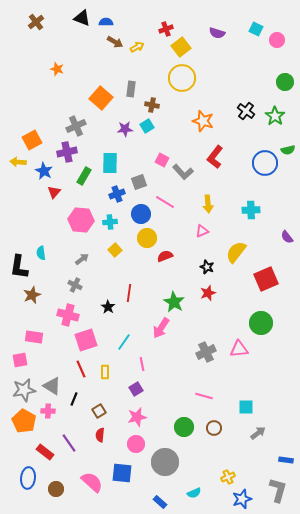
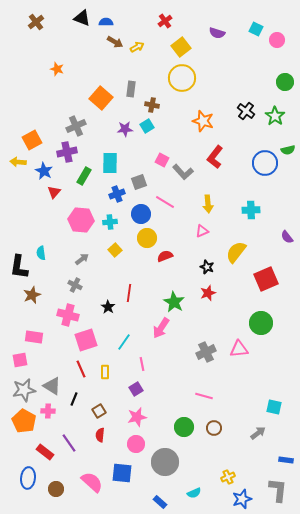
red cross at (166, 29): moved 1 px left, 8 px up; rotated 16 degrees counterclockwise
cyan square at (246, 407): moved 28 px right; rotated 14 degrees clockwise
gray L-shape at (278, 490): rotated 10 degrees counterclockwise
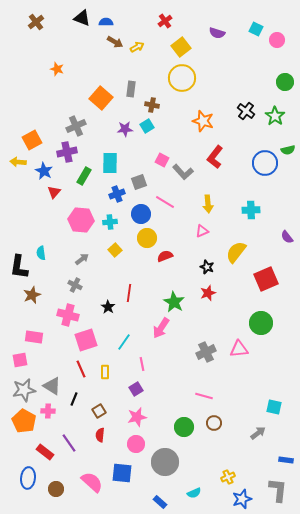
brown circle at (214, 428): moved 5 px up
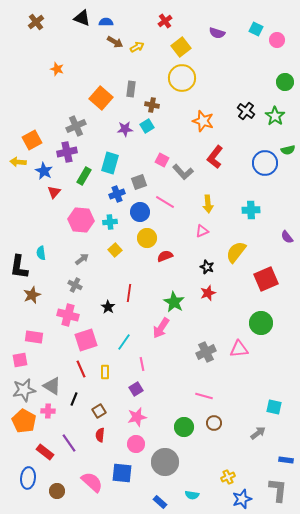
cyan rectangle at (110, 163): rotated 15 degrees clockwise
blue circle at (141, 214): moved 1 px left, 2 px up
brown circle at (56, 489): moved 1 px right, 2 px down
cyan semicircle at (194, 493): moved 2 px left, 2 px down; rotated 32 degrees clockwise
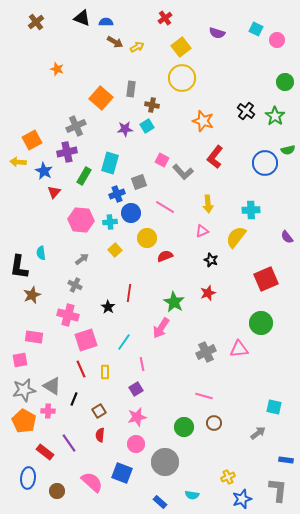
red cross at (165, 21): moved 3 px up
pink line at (165, 202): moved 5 px down
blue circle at (140, 212): moved 9 px left, 1 px down
yellow semicircle at (236, 252): moved 15 px up
black star at (207, 267): moved 4 px right, 7 px up
blue square at (122, 473): rotated 15 degrees clockwise
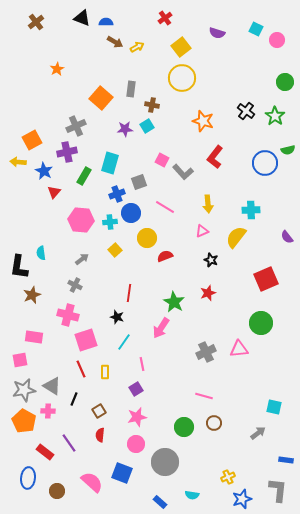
orange star at (57, 69): rotated 24 degrees clockwise
black star at (108, 307): moved 9 px right, 10 px down; rotated 16 degrees counterclockwise
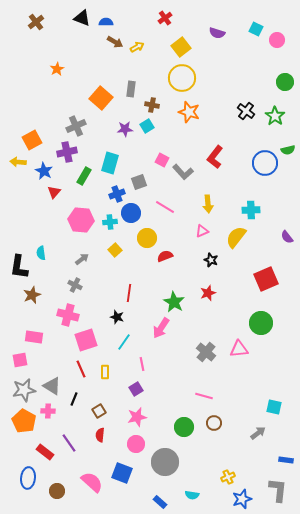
orange star at (203, 121): moved 14 px left, 9 px up
gray cross at (206, 352): rotated 24 degrees counterclockwise
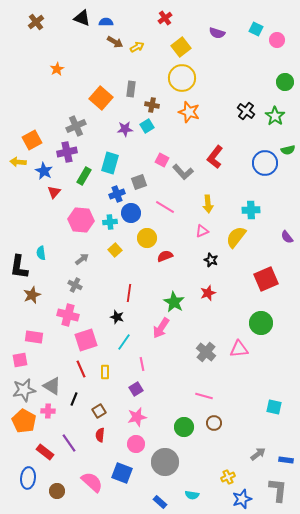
gray arrow at (258, 433): moved 21 px down
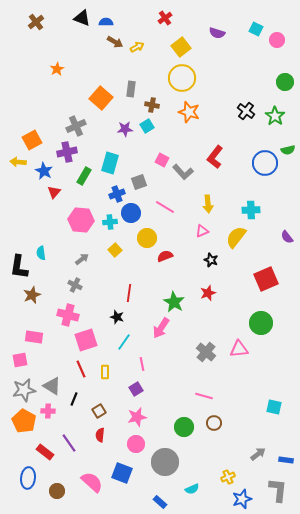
cyan semicircle at (192, 495): moved 6 px up; rotated 32 degrees counterclockwise
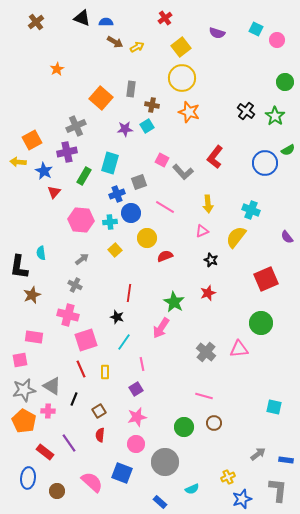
green semicircle at (288, 150): rotated 16 degrees counterclockwise
cyan cross at (251, 210): rotated 24 degrees clockwise
